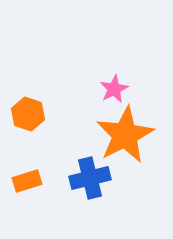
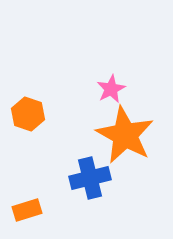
pink star: moved 3 px left
orange star: rotated 16 degrees counterclockwise
orange rectangle: moved 29 px down
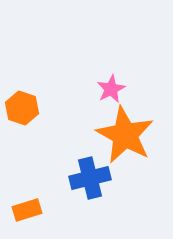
orange hexagon: moved 6 px left, 6 px up
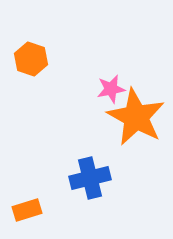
pink star: rotated 16 degrees clockwise
orange hexagon: moved 9 px right, 49 px up
orange star: moved 11 px right, 18 px up
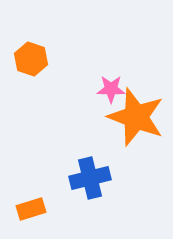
pink star: rotated 12 degrees clockwise
orange star: rotated 8 degrees counterclockwise
orange rectangle: moved 4 px right, 1 px up
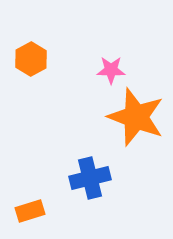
orange hexagon: rotated 12 degrees clockwise
pink star: moved 19 px up
orange rectangle: moved 1 px left, 2 px down
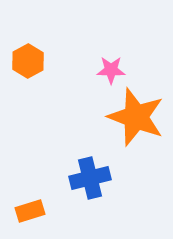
orange hexagon: moved 3 px left, 2 px down
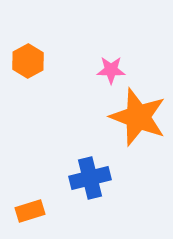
orange star: moved 2 px right
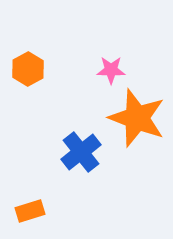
orange hexagon: moved 8 px down
orange star: moved 1 px left, 1 px down
blue cross: moved 9 px left, 26 px up; rotated 24 degrees counterclockwise
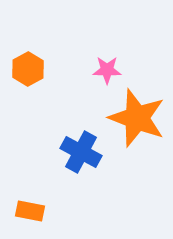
pink star: moved 4 px left
blue cross: rotated 24 degrees counterclockwise
orange rectangle: rotated 28 degrees clockwise
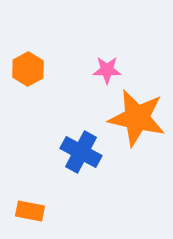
orange star: rotated 8 degrees counterclockwise
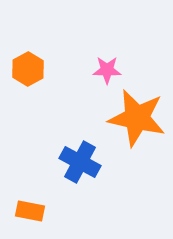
blue cross: moved 1 px left, 10 px down
